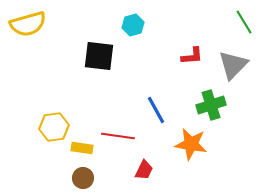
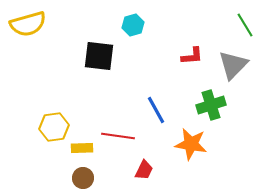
green line: moved 1 px right, 3 px down
yellow rectangle: rotated 10 degrees counterclockwise
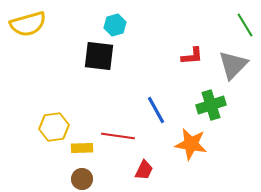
cyan hexagon: moved 18 px left
brown circle: moved 1 px left, 1 px down
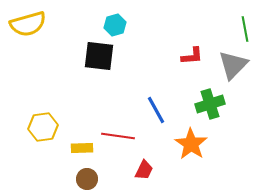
green line: moved 4 px down; rotated 20 degrees clockwise
green cross: moved 1 px left, 1 px up
yellow hexagon: moved 11 px left
orange star: rotated 24 degrees clockwise
brown circle: moved 5 px right
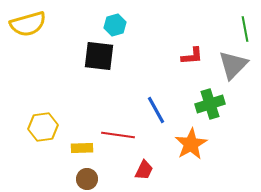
red line: moved 1 px up
orange star: rotated 8 degrees clockwise
